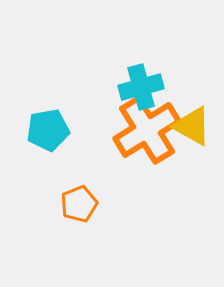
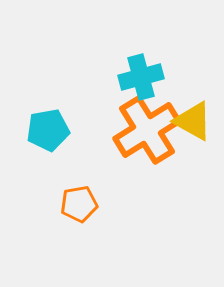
cyan cross: moved 10 px up
yellow triangle: moved 1 px right, 5 px up
orange pentagon: rotated 12 degrees clockwise
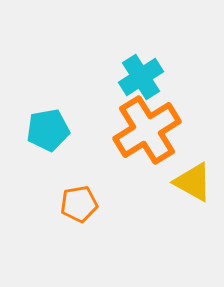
cyan cross: rotated 18 degrees counterclockwise
yellow triangle: moved 61 px down
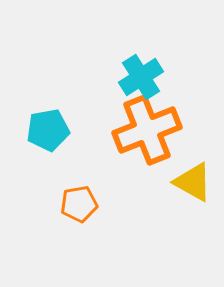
orange cross: rotated 10 degrees clockwise
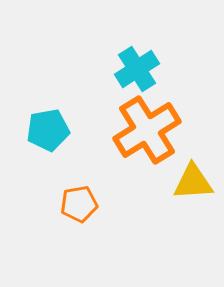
cyan cross: moved 4 px left, 8 px up
orange cross: rotated 10 degrees counterclockwise
yellow triangle: rotated 33 degrees counterclockwise
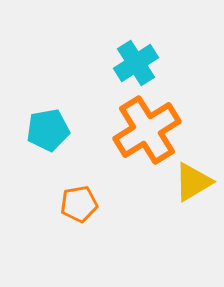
cyan cross: moved 1 px left, 6 px up
yellow triangle: rotated 27 degrees counterclockwise
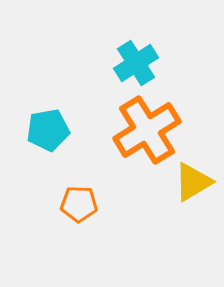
orange pentagon: rotated 12 degrees clockwise
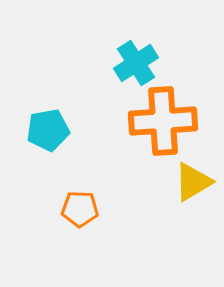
orange cross: moved 16 px right, 9 px up; rotated 28 degrees clockwise
orange pentagon: moved 1 px right, 5 px down
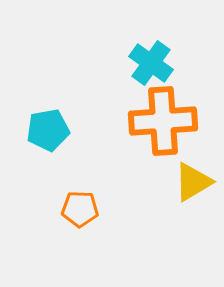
cyan cross: moved 15 px right; rotated 21 degrees counterclockwise
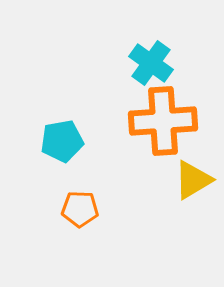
cyan pentagon: moved 14 px right, 11 px down
yellow triangle: moved 2 px up
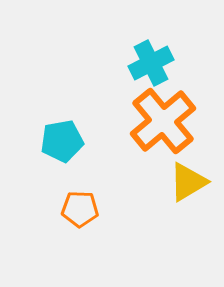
cyan cross: rotated 27 degrees clockwise
orange cross: rotated 36 degrees counterclockwise
yellow triangle: moved 5 px left, 2 px down
